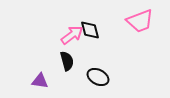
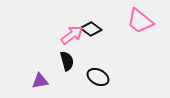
pink trapezoid: rotated 60 degrees clockwise
black diamond: moved 1 px right, 1 px up; rotated 40 degrees counterclockwise
purple triangle: rotated 18 degrees counterclockwise
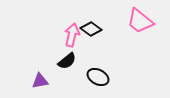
pink arrow: rotated 40 degrees counterclockwise
black semicircle: rotated 66 degrees clockwise
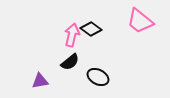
black semicircle: moved 3 px right, 1 px down
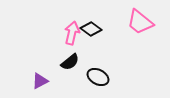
pink trapezoid: moved 1 px down
pink arrow: moved 2 px up
purple triangle: rotated 18 degrees counterclockwise
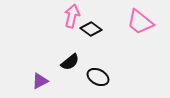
pink arrow: moved 17 px up
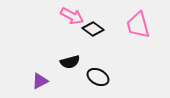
pink arrow: rotated 105 degrees clockwise
pink trapezoid: moved 2 px left, 3 px down; rotated 36 degrees clockwise
black diamond: moved 2 px right
black semicircle: rotated 24 degrees clockwise
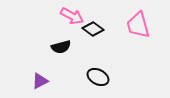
black semicircle: moved 9 px left, 15 px up
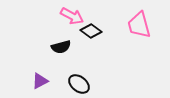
pink trapezoid: moved 1 px right
black diamond: moved 2 px left, 2 px down
black ellipse: moved 19 px left, 7 px down; rotated 10 degrees clockwise
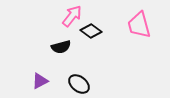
pink arrow: rotated 80 degrees counterclockwise
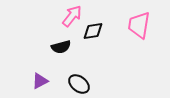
pink trapezoid: rotated 24 degrees clockwise
black diamond: moved 2 px right; rotated 45 degrees counterclockwise
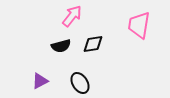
black diamond: moved 13 px down
black semicircle: moved 1 px up
black ellipse: moved 1 px right, 1 px up; rotated 20 degrees clockwise
